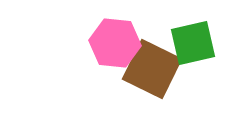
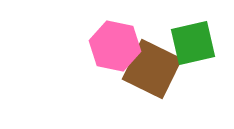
pink hexagon: moved 3 px down; rotated 6 degrees clockwise
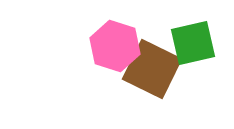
pink hexagon: rotated 6 degrees clockwise
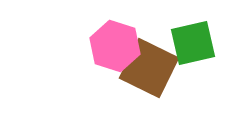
brown square: moved 3 px left, 1 px up
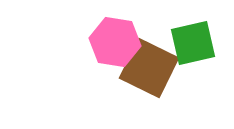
pink hexagon: moved 4 px up; rotated 9 degrees counterclockwise
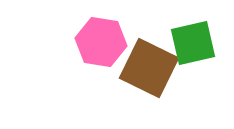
pink hexagon: moved 14 px left
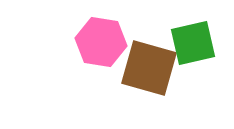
brown square: rotated 10 degrees counterclockwise
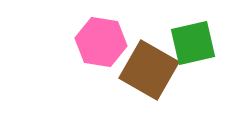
brown square: moved 2 px down; rotated 14 degrees clockwise
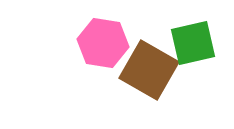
pink hexagon: moved 2 px right, 1 px down
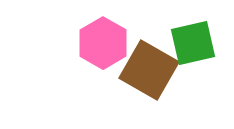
pink hexagon: rotated 21 degrees clockwise
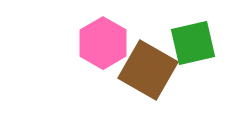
brown square: moved 1 px left
